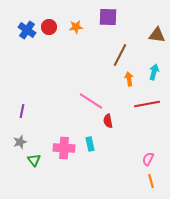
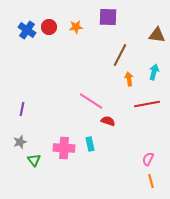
purple line: moved 2 px up
red semicircle: rotated 120 degrees clockwise
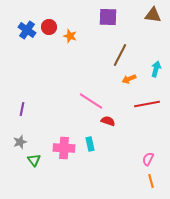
orange star: moved 6 px left, 9 px down; rotated 24 degrees clockwise
brown triangle: moved 4 px left, 20 px up
cyan arrow: moved 2 px right, 3 px up
orange arrow: rotated 104 degrees counterclockwise
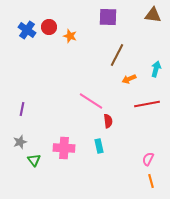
brown line: moved 3 px left
red semicircle: rotated 64 degrees clockwise
cyan rectangle: moved 9 px right, 2 px down
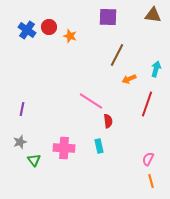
red line: rotated 60 degrees counterclockwise
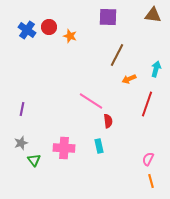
gray star: moved 1 px right, 1 px down
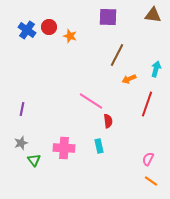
orange line: rotated 40 degrees counterclockwise
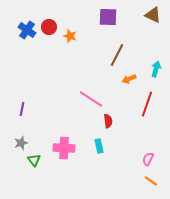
brown triangle: rotated 18 degrees clockwise
pink line: moved 2 px up
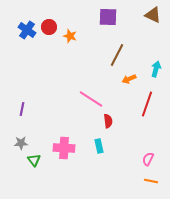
gray star: rotated 16 degrees clockwise
orange line: rotated 24 degrees counterclockwise
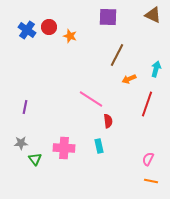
purple line: moved 3 px right, 2 px up
green triangle: moved 1 px right, 1 px up
